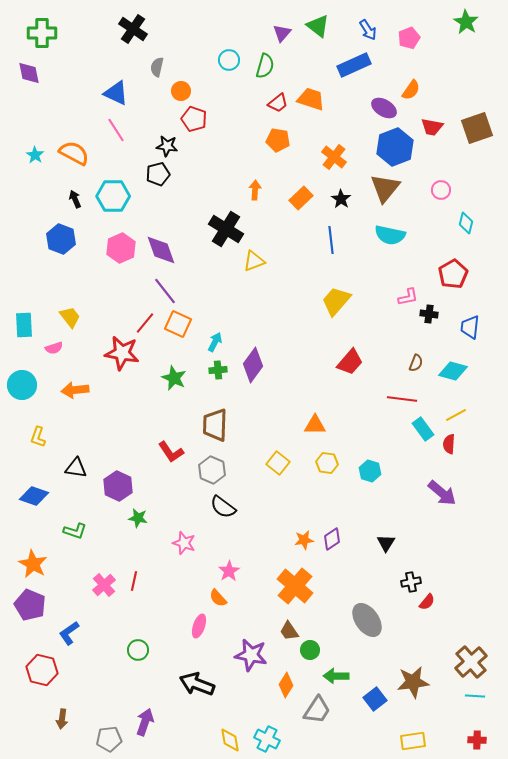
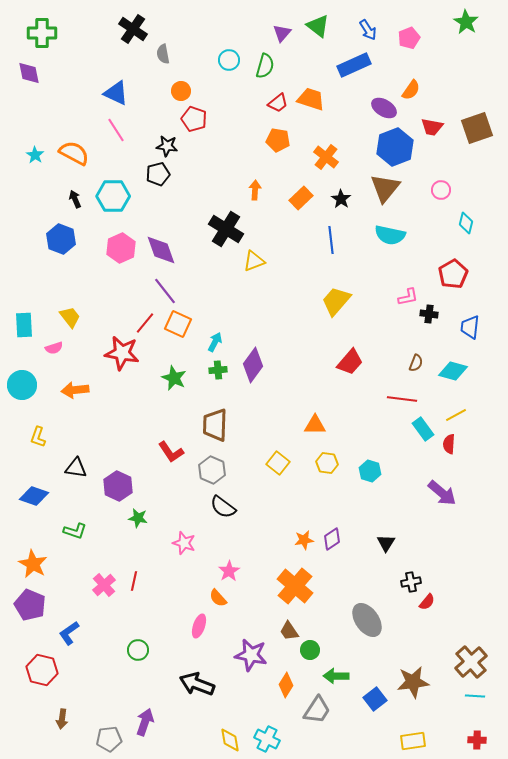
gray semicircle at (157, 67): moved 6 px right, 13 px up; rotated 24 degrees counterclockwise
orange cross at (334, 157): moved 8 px left
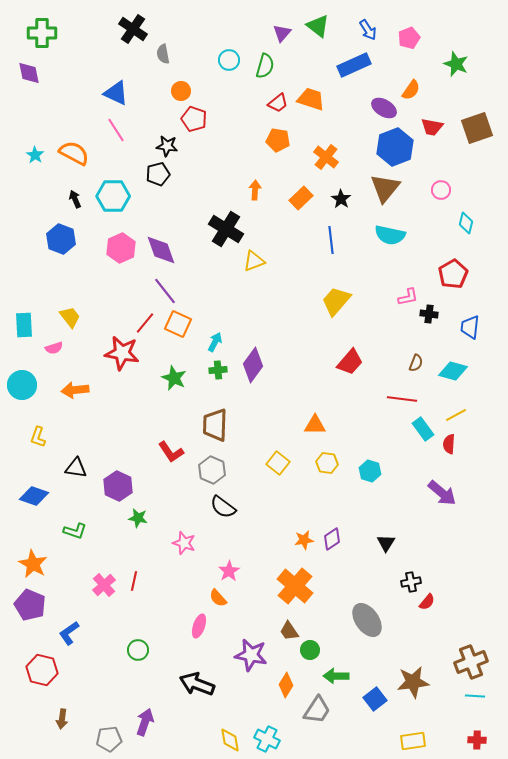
green star at (466, 22): moved 10 px left, 42 px down; rotated 10 degrees counterclockwise
brown cross at (471, 662): rotated 20 degrees clockwise
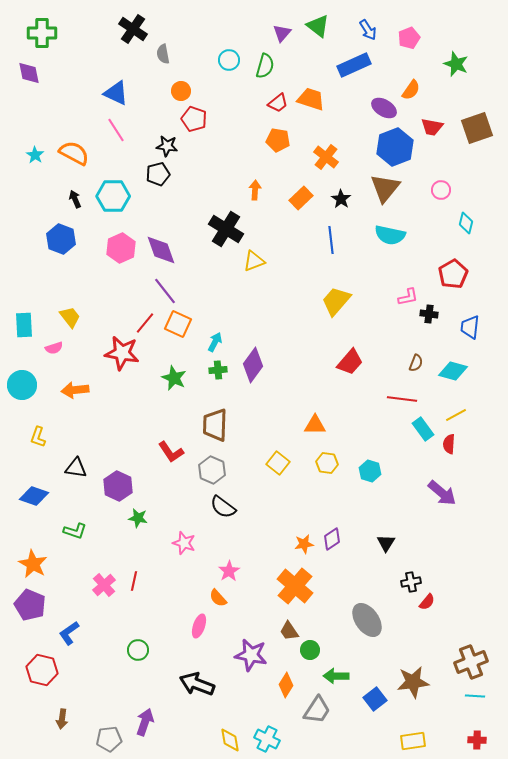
orange star at (304, 540): moved 4 px down
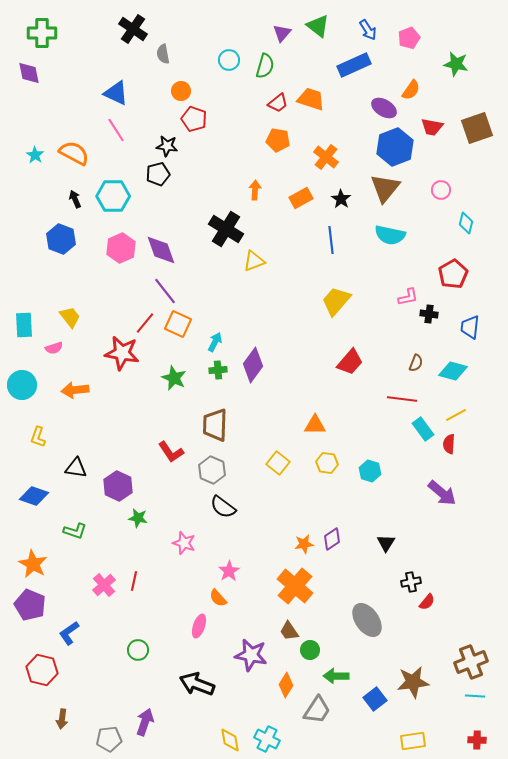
green star at (456, 64): rotated 10 degrees counterclockwise
orange rectangle at (301, 198): rotated 15 degrees clockwise
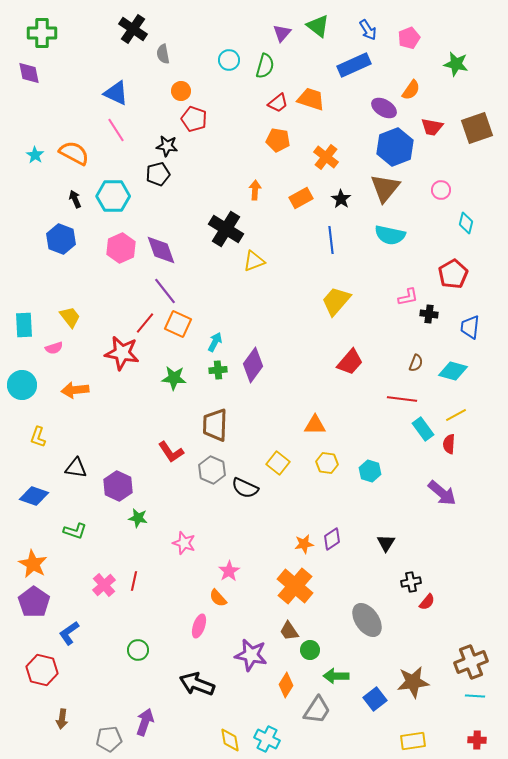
green star at (174, 378): rotated 20 degrees counterclockwise
black semicircle at (223, 507): moved 22 px right, 19 px up; rotated 12 degrees counterclockwise
purple pentagon at (30, 605): moved 4 px right, 3 px up; rotated 12 degrees clockwise
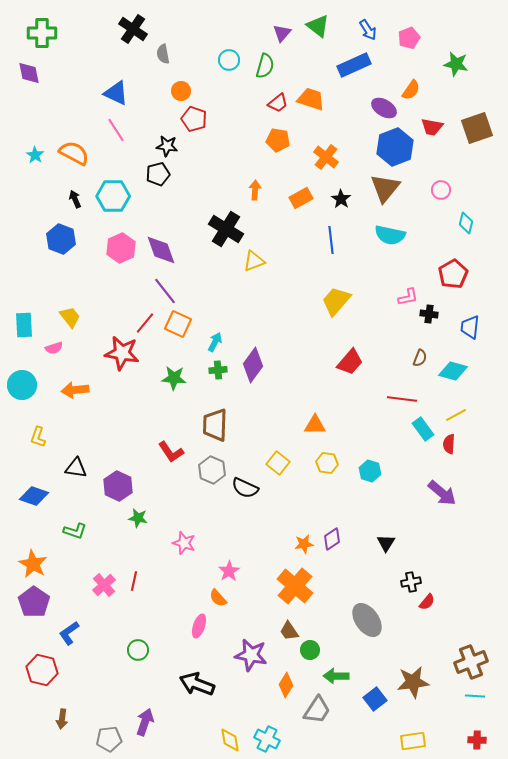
brown semicircle at (416, 363): moved 4 px right, 5 px up
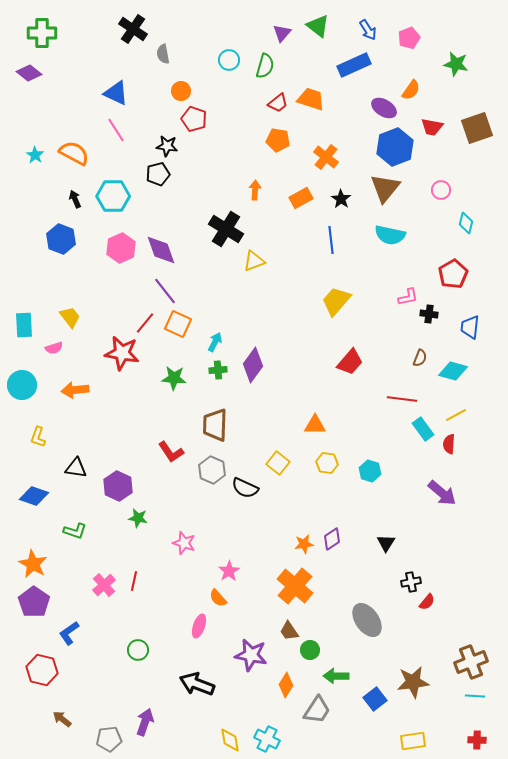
purple diamond at (29, 73): rotated 40 degrees counterclockwise
brown arrow at (62, 719): rotated 120 degrees clockwise
